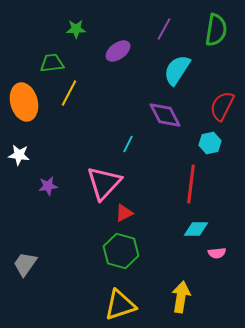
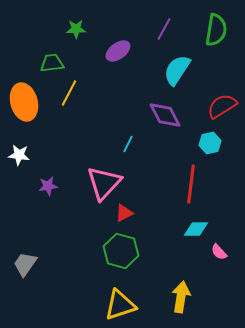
red semicircle: rotated 32 degrees clockwise
pink semicircle: moved 2 px right, 1 px up; rotated 54 degrees clockwise
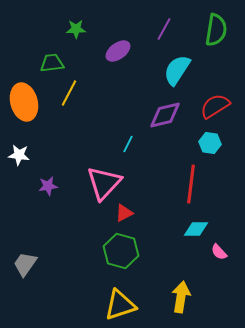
red semicircle: moved 7 px left
purple diamond: rotated 76 degrees counterclockwise
cyan hexagon: rotated 20 degrees clockwise
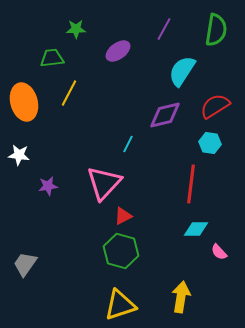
green trapezoid: moved 5 px up
cyan semicircle: moved 5 px right, 1 px down
red triangle: moved 1 px left, 3 px down
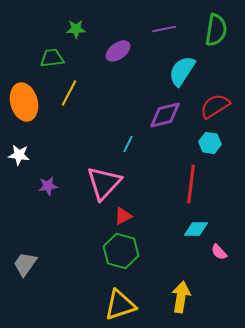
purple line: rotated 50 degrees clockwise
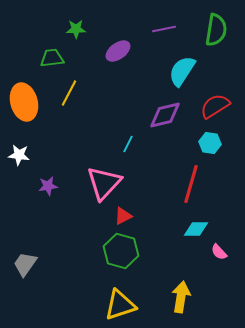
red line: rotated 9 degrees clockwise
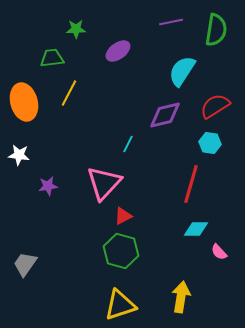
purple line: moved 7 px right, 7 px up
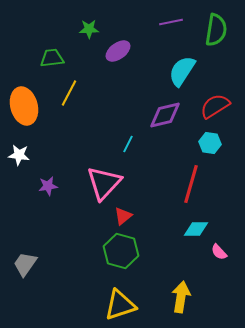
green star: moved 13 px right
orange ellipse: moved 4 px down
red triangle: rotated 12 degrees counterclockwise
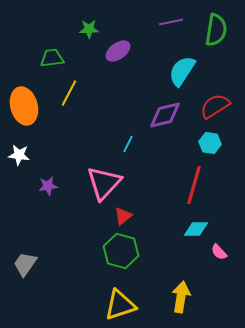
red line: moved 3 px right, 1 px down
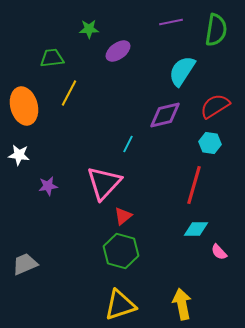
gray trapezoid: rotated 32 degrees clockwise
yellow arrow: moved 1 px right, 7 px down; rotated 20 degrees counterclockwise
